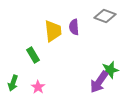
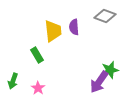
green rectangle: moved 4 px right
green arrow: moved 2 px up
pink star: moved 1 px down
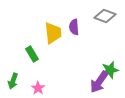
yellow trapezoid: moved 2 px down
green rectangle: moved 5 px left, 1 px up
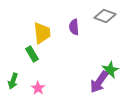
yellow trapezoid: moved 11 px left
green star: rotated 12 degrees counterclockwise
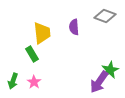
pink star: moved 4 px left, 6 px up
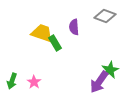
yellow trapezoid: rotated 65 degrees counterclockwise
green rectangle: moved 23 px right, 11 px up
green arrow: moved 1 px left
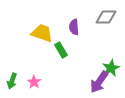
gray diamond: moved 1 px right, 1 px down; rotated 20 degrees counterclockwise
green rectangle: moved 6 px right, 7 px down
green star: moved 1 px right, 2 px up
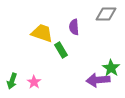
gray diamond: moved 3 px up
green star: rotated 12 degrees counterclockwise
purple arrow: moved 1 px left, 2 px up; rotated 50 degrees clockwise
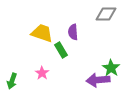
purple semicircle: moved 1 px left, 5 px down
pink star: moved 8 px right, 9 px up
